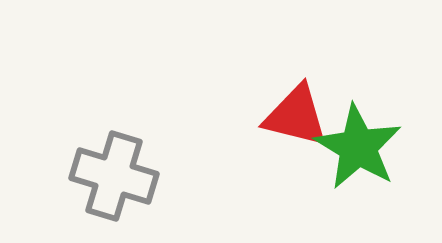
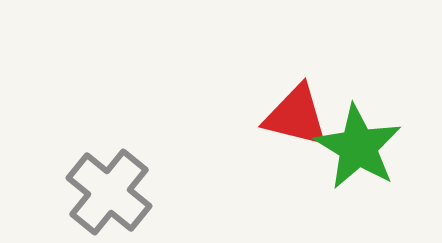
gray cross: moved 5 px left, 16 px down; rotated 22 degrees clockwise
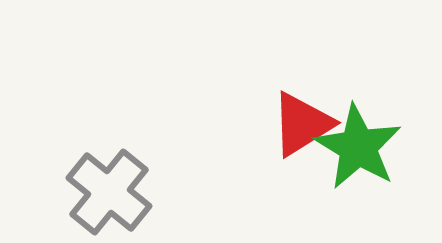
red triangle: moved 6 px right, 8 px down; rotated 46 degrees counterclockwise
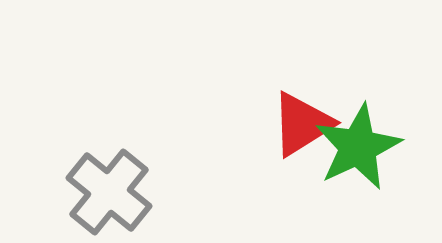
green star: rotated 16 degrees clockwise
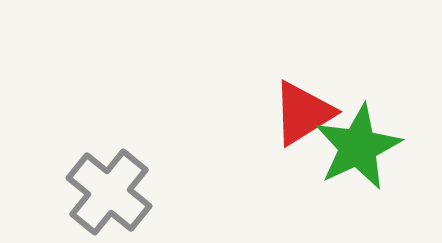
red triangle: moved 1 px right, 11 px up
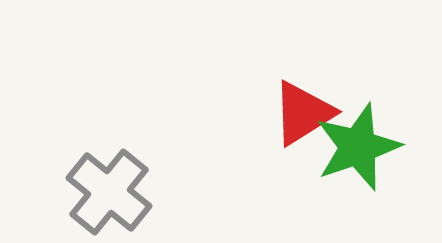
green star: rotated 6 degrees clockwise
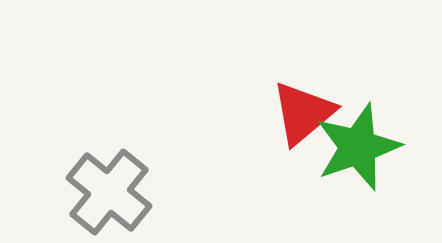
red triangle: rotated 8 degrees counterclockwise
